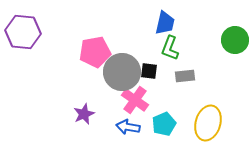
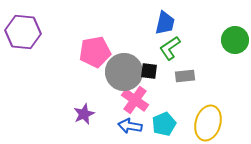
green L-shape: rotated 35 degrees clockwise
gray circle: moved 2 px right
blue arrow: moved 2 px right, 1 px up
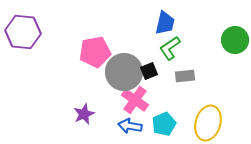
black square: rotated 30 degrees counterclockwise
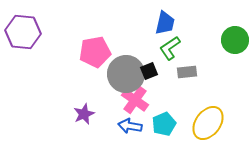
gray circle: moved 2 px right, 2 px down
gray rectangle: moved 2 px right, 4 px up
yellow ellipse: rotated 20 degrees clockwise
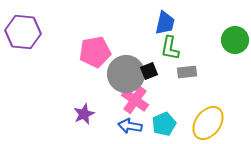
green L-shape: rotated 45 degrees counterclockwise
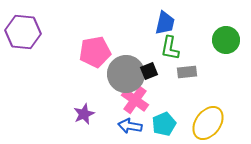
green circle: moved 9 px left
